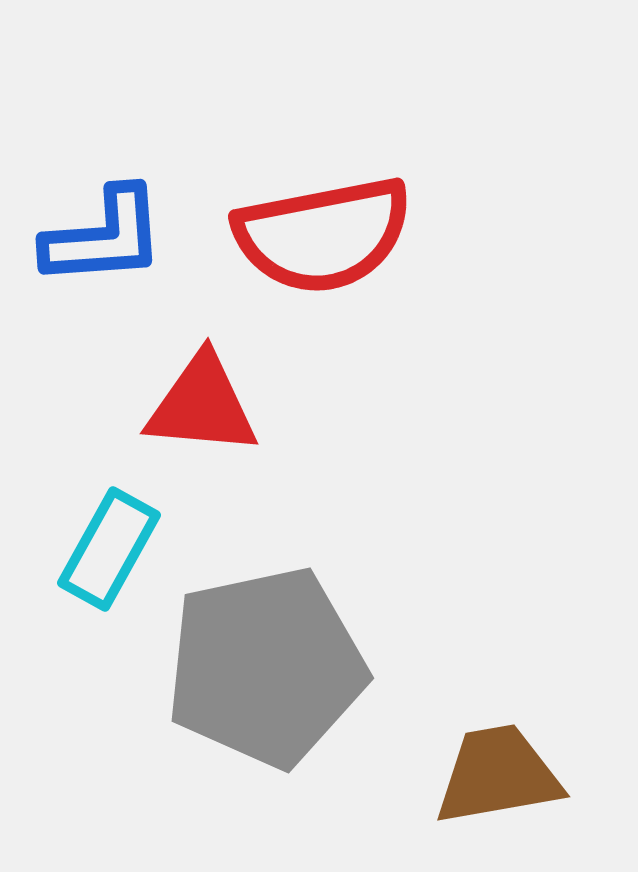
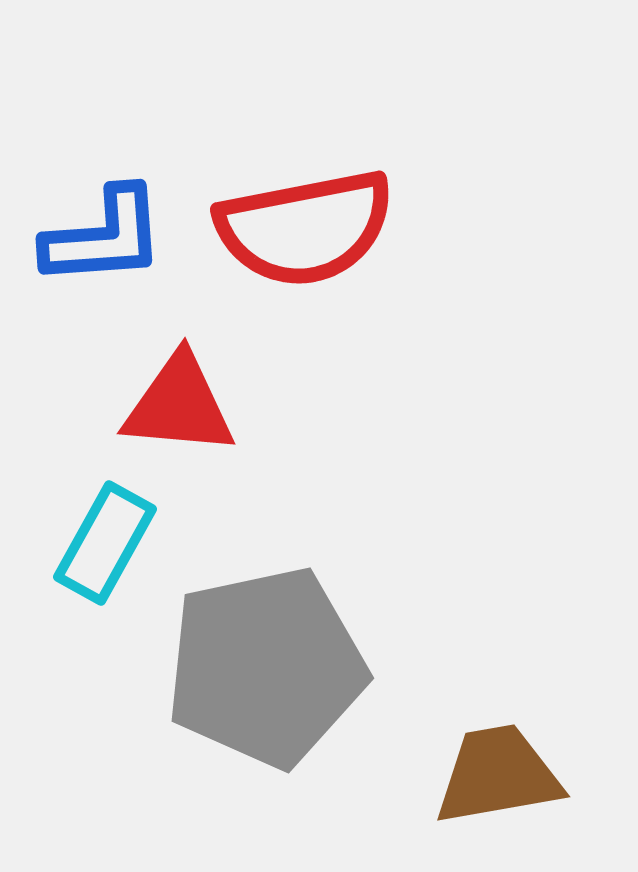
red semicircle: moved 18 px left, 7 px up
red triangle: moved 23 px left
cyan rectangle: moved 4 px left, 6 px up
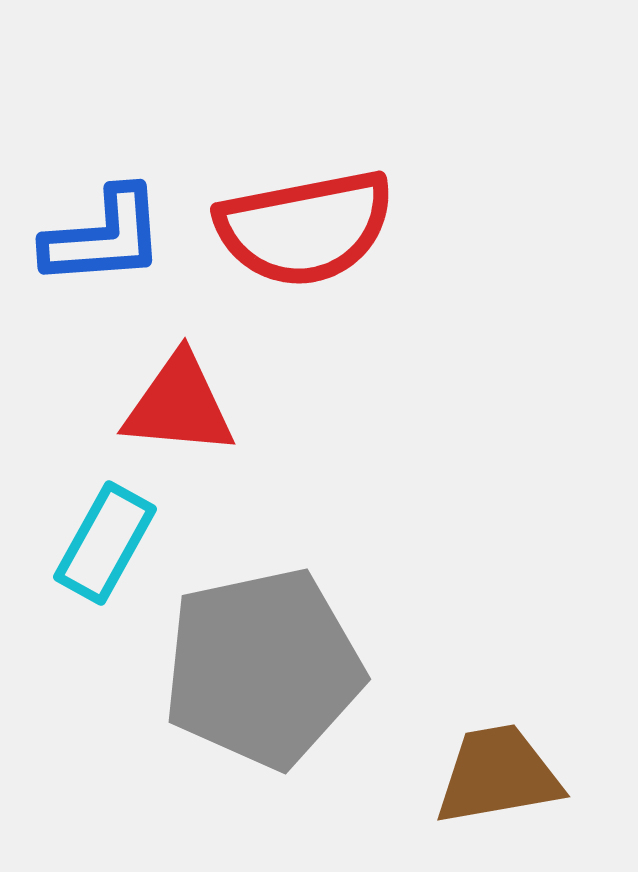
gray pentagon: moved 3 px left, 1 px down
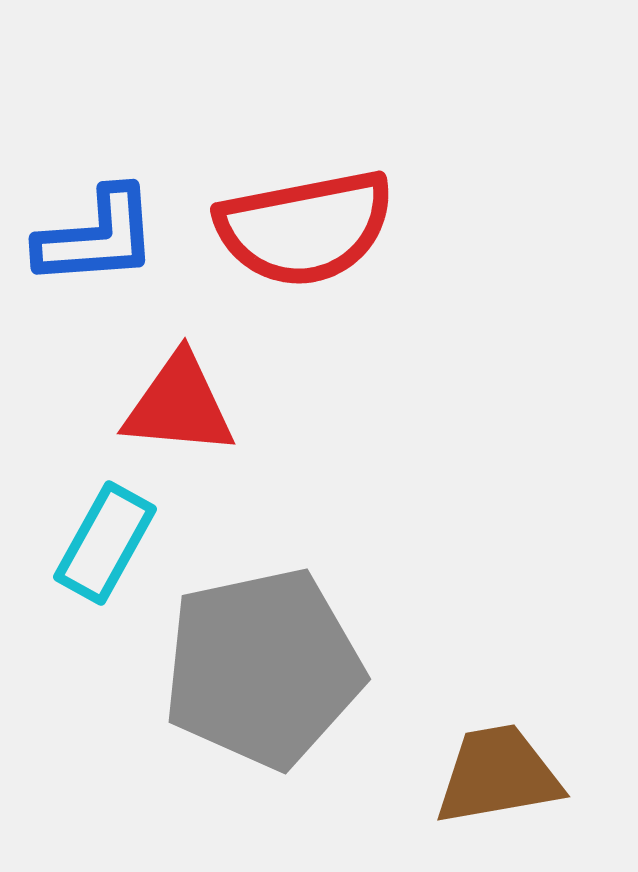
blue L-shape: moved 7 px left
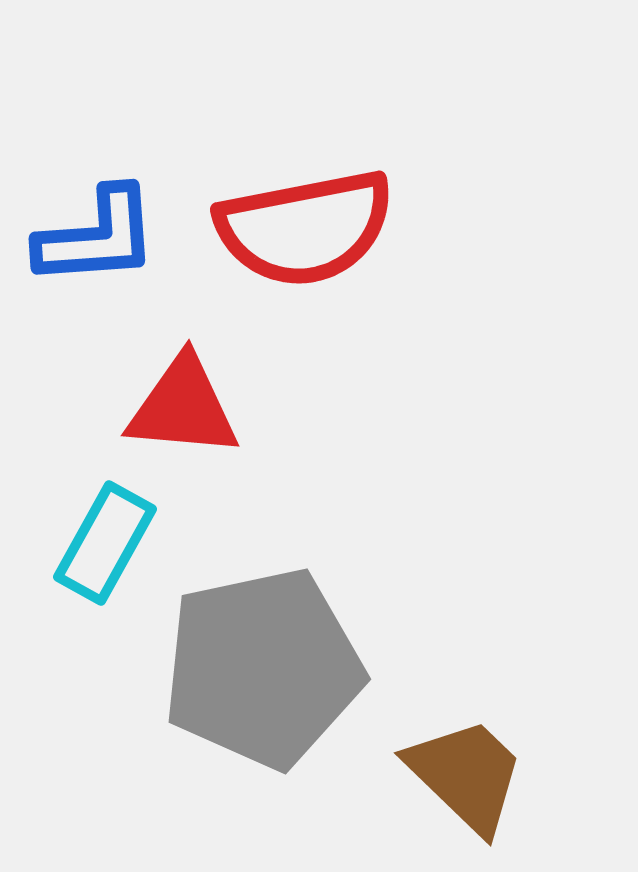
red triangle: moved 4 px right, 2 px down
brown trapezoid: moved 32 px left; rotated 54 degrees clockwise
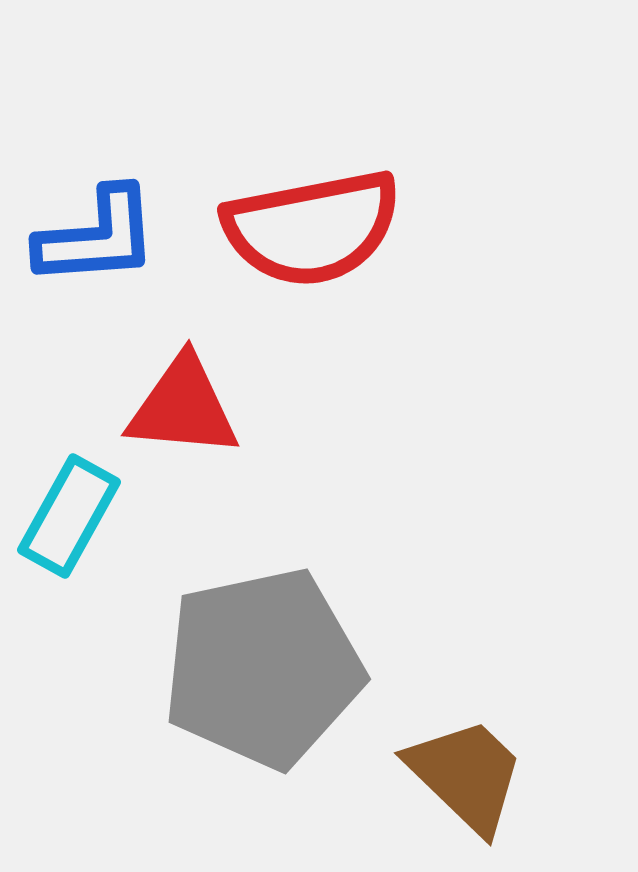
red semicircle: moved 7 px right
cyan rectangle: moved 36 px left, 27 px up
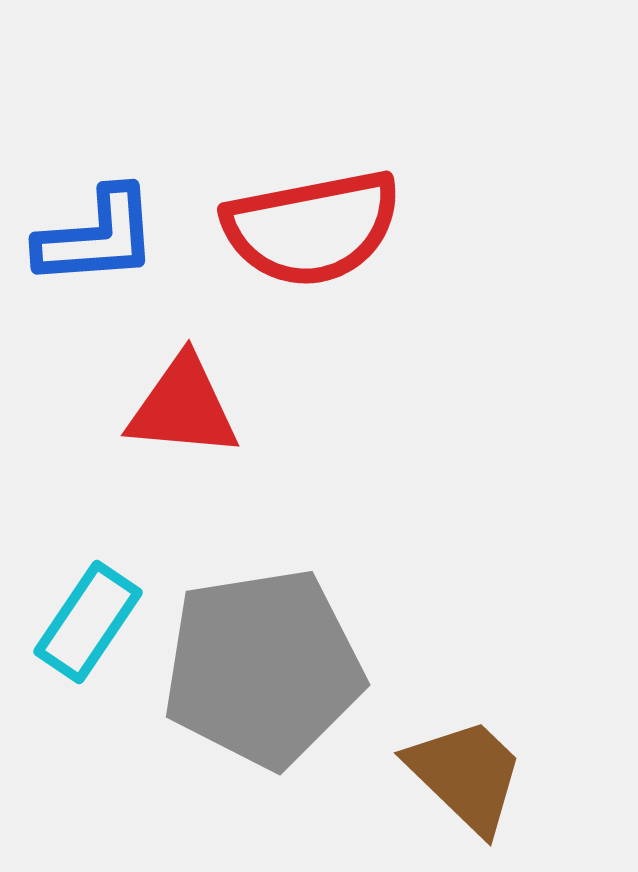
cyan rectangle: moved 19 px right, 106 px down; rotated 5 degrees clockwise
gray pentagon: rotated 3 degrees clockwise
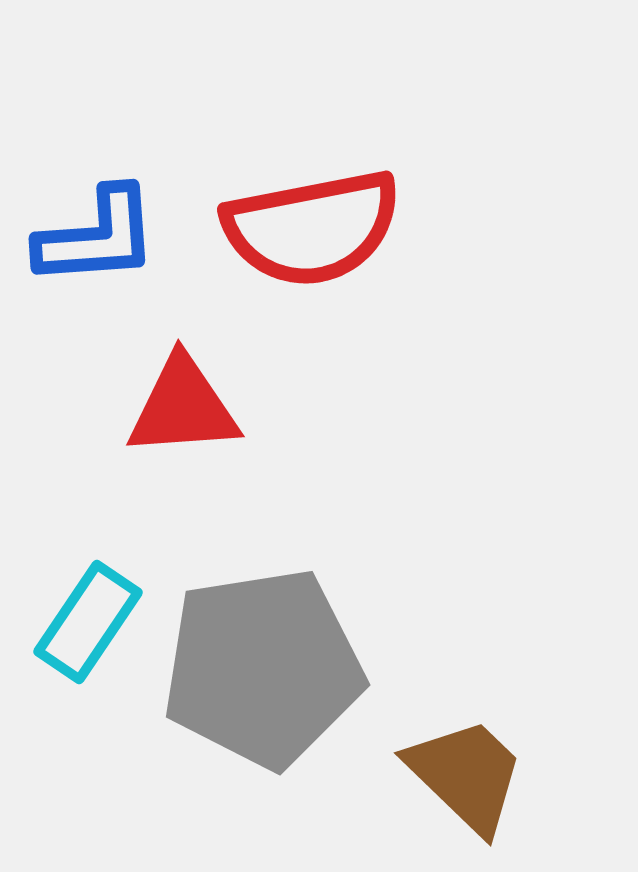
red triangle: rotated 9 degrees counterclockwise
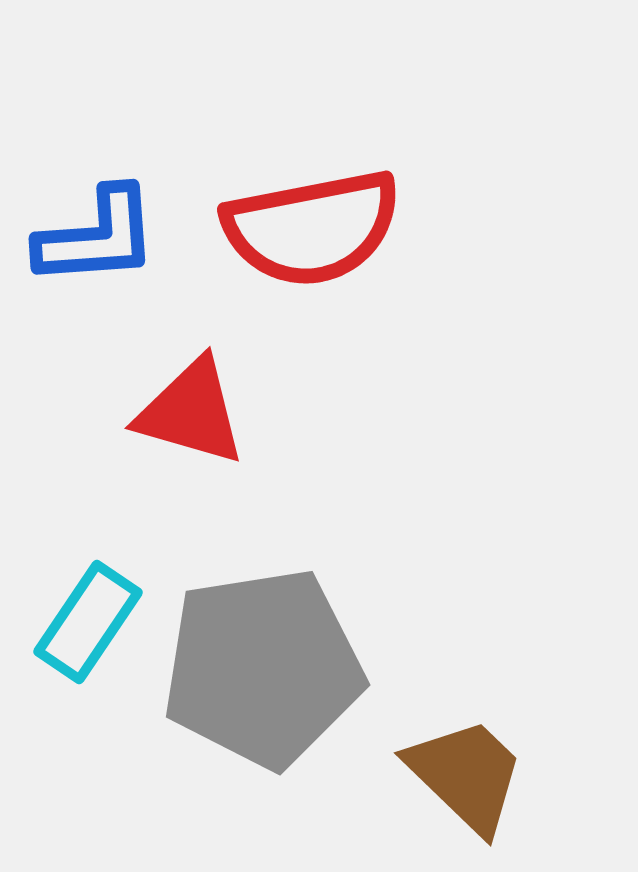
red triangle: moved 8 px right, 5 px down; rotated 20 degrees clockwise
